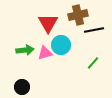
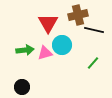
black line: rotated 24 degrees clockwise
cyan circle: moved 1 px right
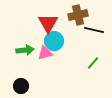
cyan circle: moved 8 px left, 4 px up
black circle: moved 1 px left, 1 px up
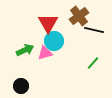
brown cross: moved 1 px right, 1 px down; rotated 24 degrees counterclockwise
green arrow: rotated 18 degrees counterclockwise
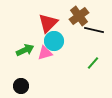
red triangle: rotated 15 degrees clockwise
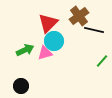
green line: moved 9 px right, 2 px up
